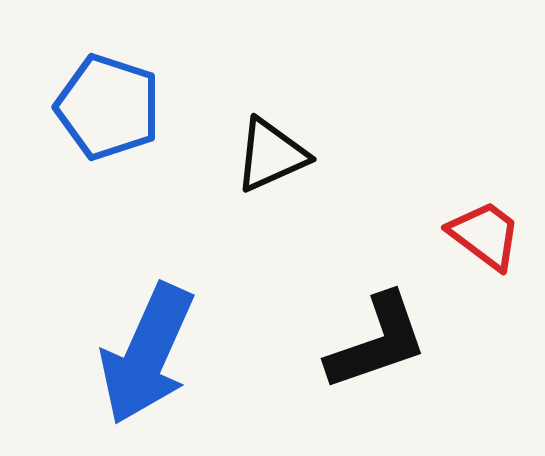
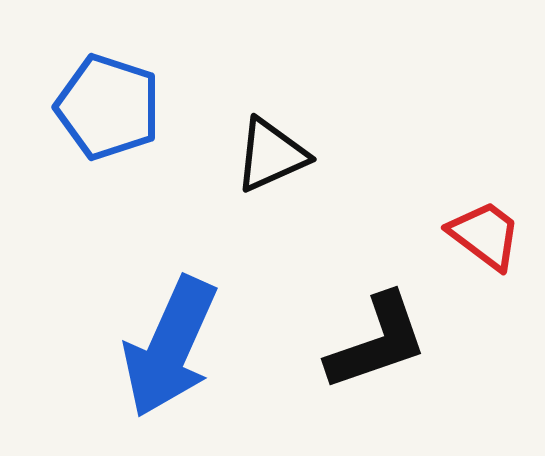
blue arrow: moved 23 px right, 7 px up
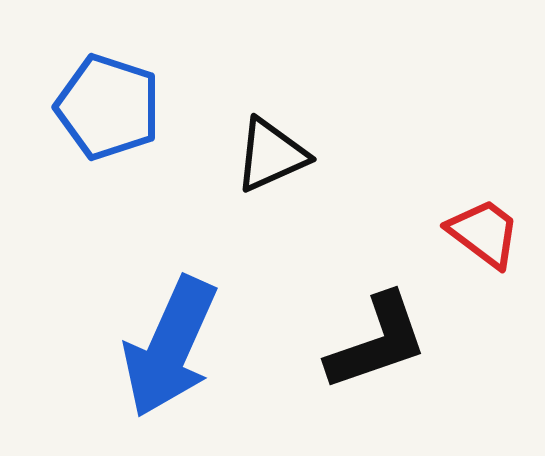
red trapezoid: moved 1 px left, 2 px up
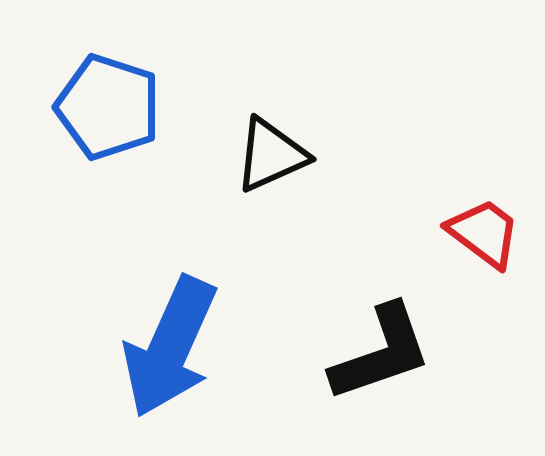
black L-shape: moved 4 px right, 11 px down
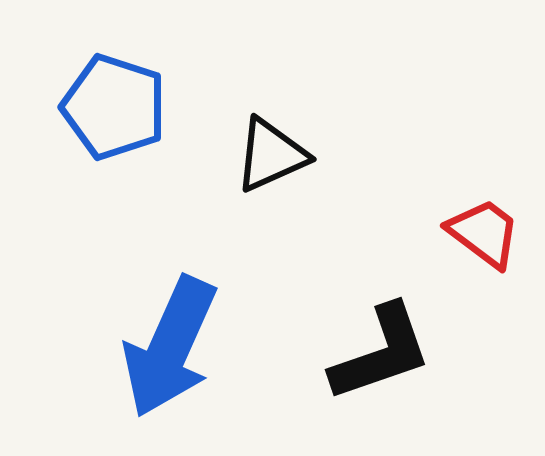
blue pentagon: moved 6 px right
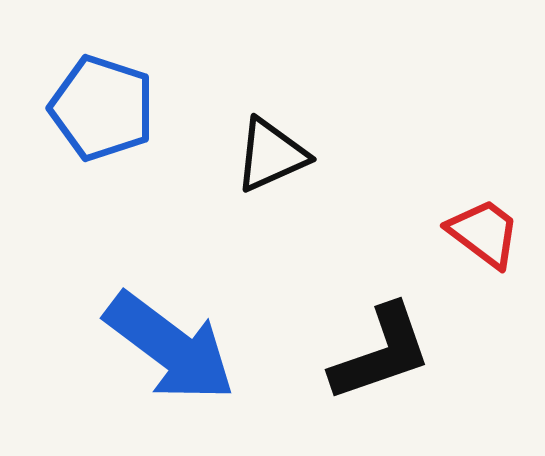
blue pentagon: moved 12 px left, 1 px down
blue arrow: rotated 77 degrees counterclockwise
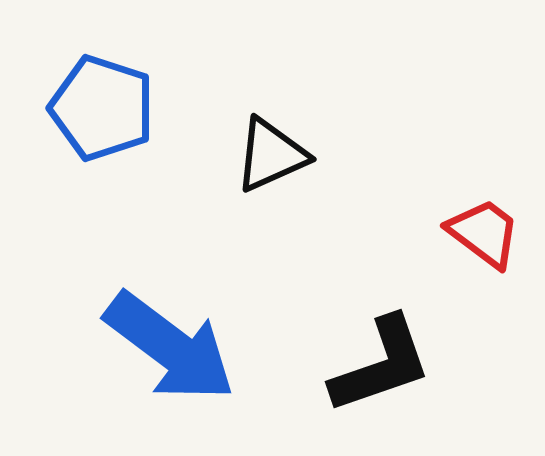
black L-shape: moved 12 px down
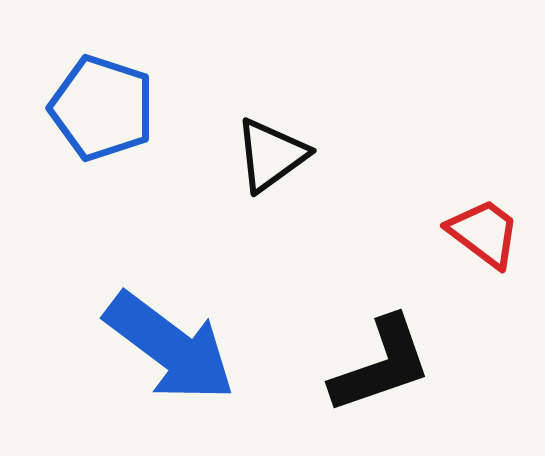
black triangle: rotated 12 degrees counterclockwise
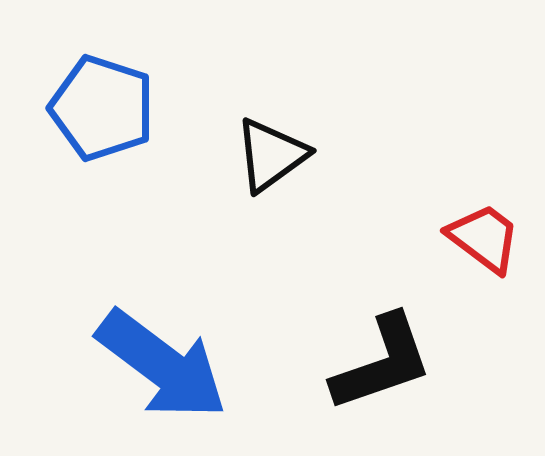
red trapezoid: moved 5 px down
blue arrow: moved 8 px left, 18 px down
black L-shape: moved 1 px right, 2 px up
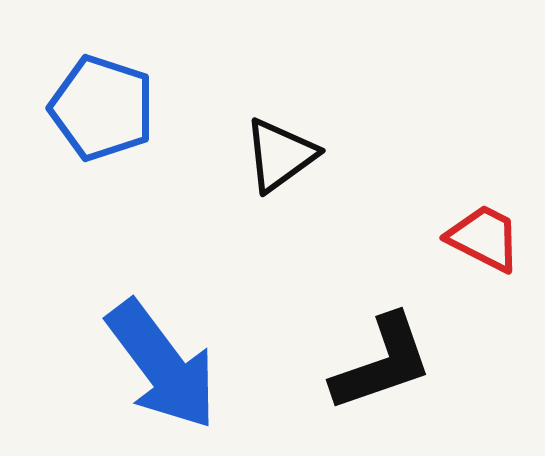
black triangle: moved 9 px right
red trapezoid: rotated 10 degrees counterclockwise
blue arrow: rotated 16 degrees clockwise
